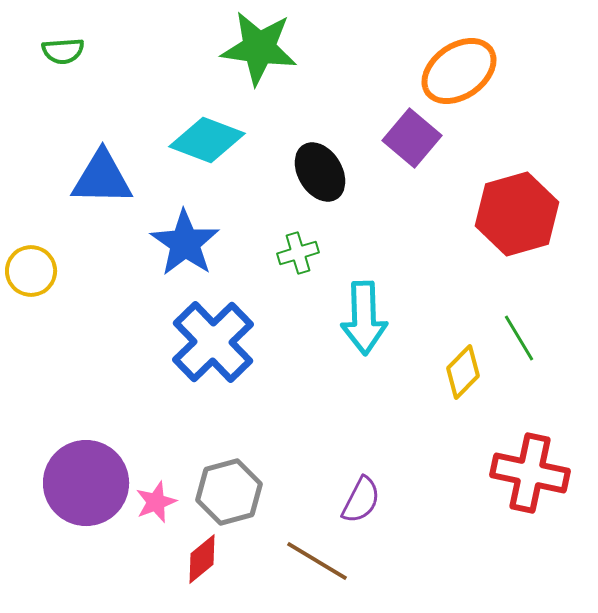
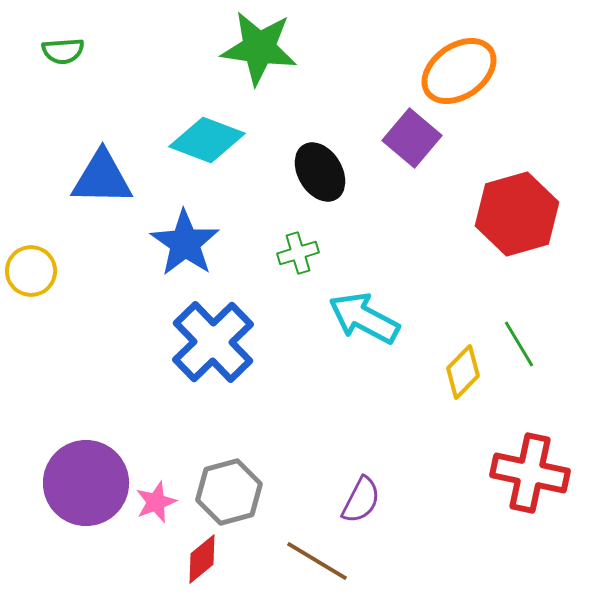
cyan arrow: rotated 120 degrees clockwise
green line: moved 6 px down
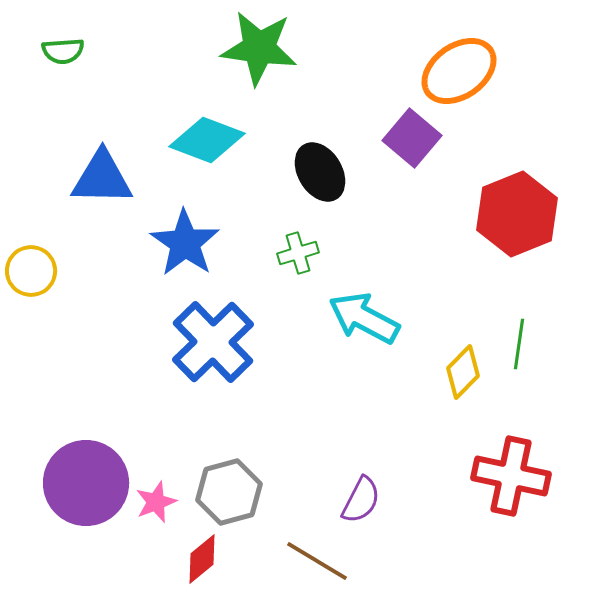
red hexagon: rotated 6 degrees counterclockwise
green line: rotated 39 degrees clockwise
red cross: moved 19 px left, 3 px down
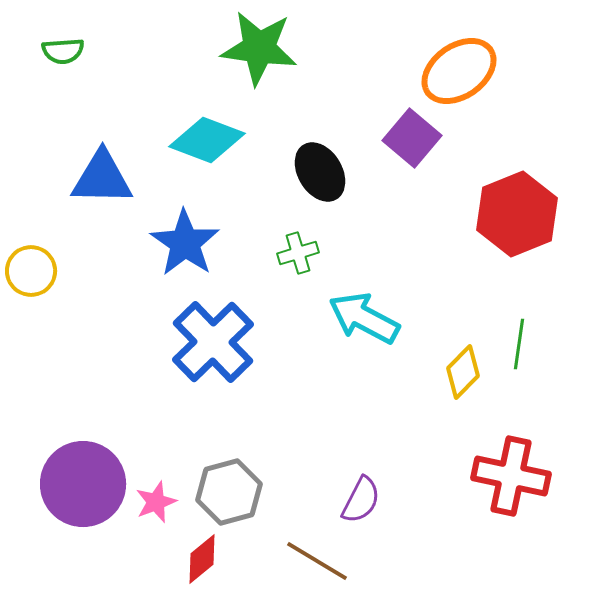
purple circle: moved 3 px left, 1 px down
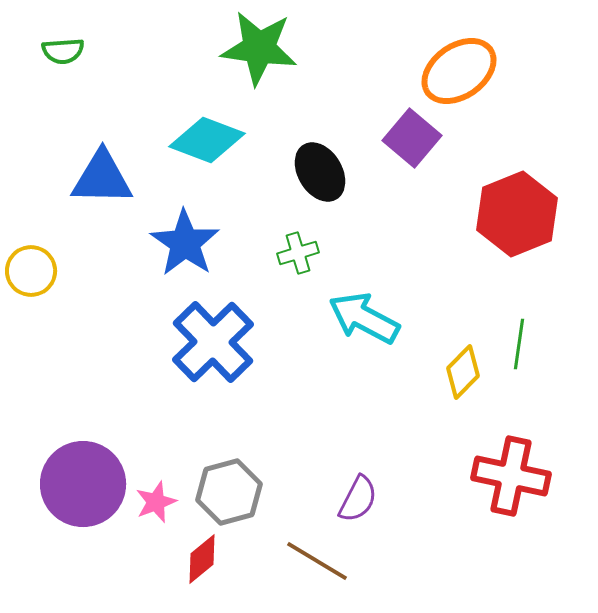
purple semicircle: moved 3 px left, 1 px up
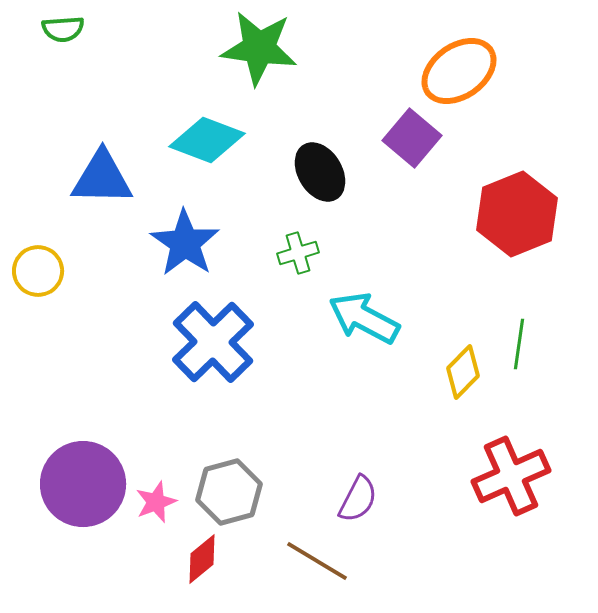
green semicircle: moved 22 px up
yellow circle: moved 7 px right
red cross: rotated 36 degrees counterclockwise
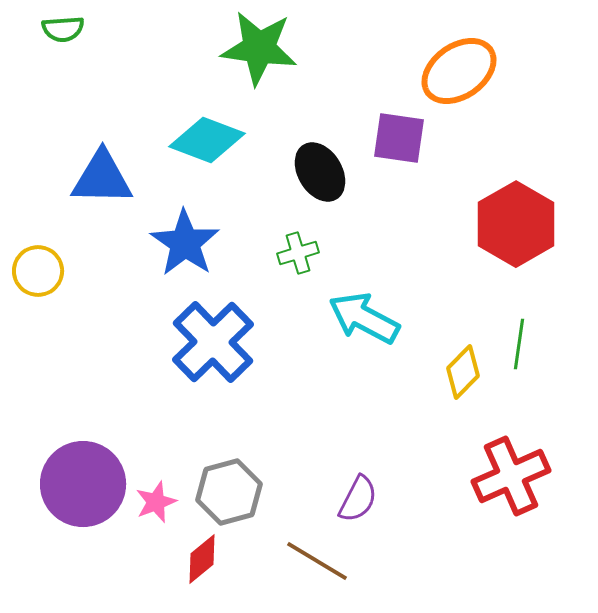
purple square: moved 13 px left; rotated 32 degrees counterclockwise
red hexagon: moved 1 px left, 10 px down; rotated 8 degrees counterclockwise
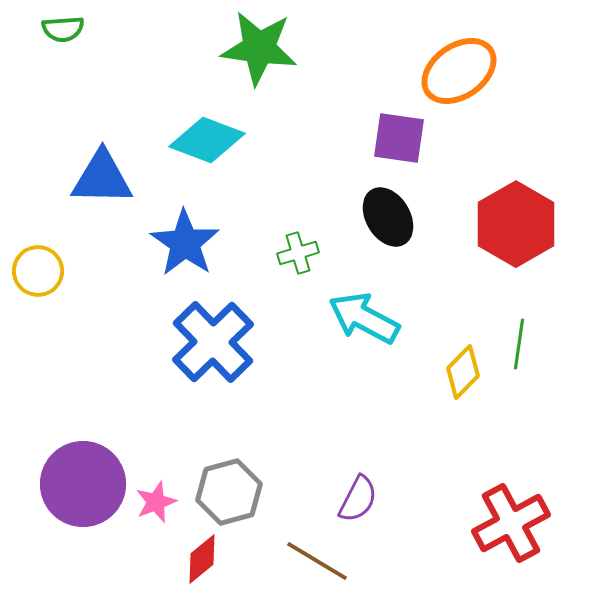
black ellipse: moved 68 px right, 45 px down
red cross: moved 47 px down; rotated 4 degrees counterclockwise
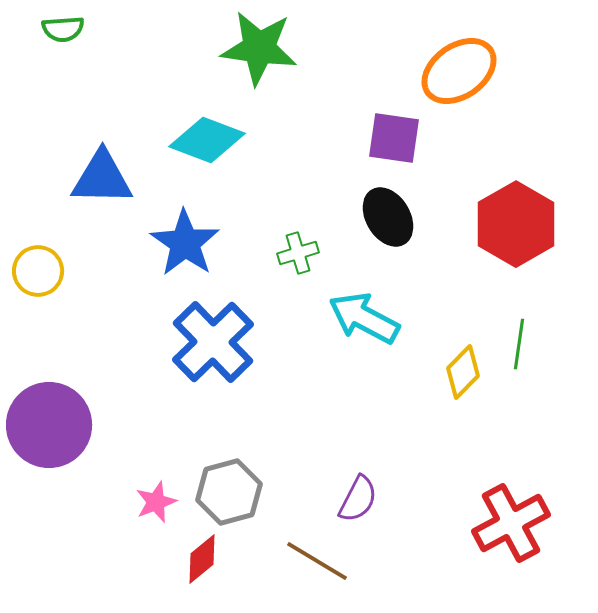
purple square: moved 5 px left
purple circle: moved 34 px left, 59 px up
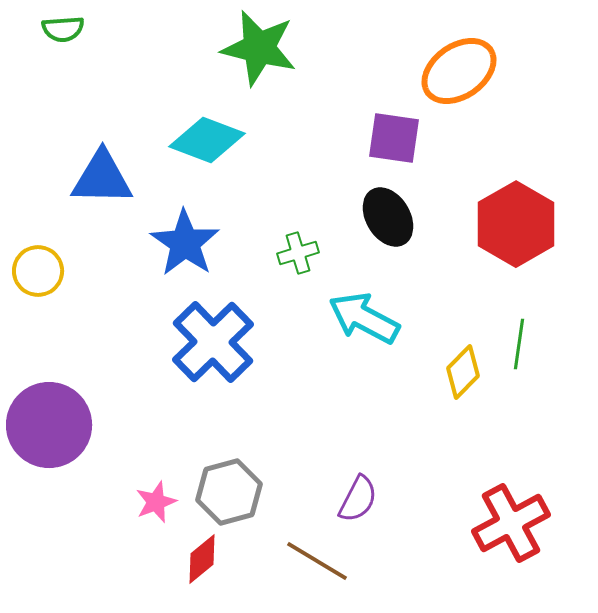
green star: rotated 6 degrees clockwise
